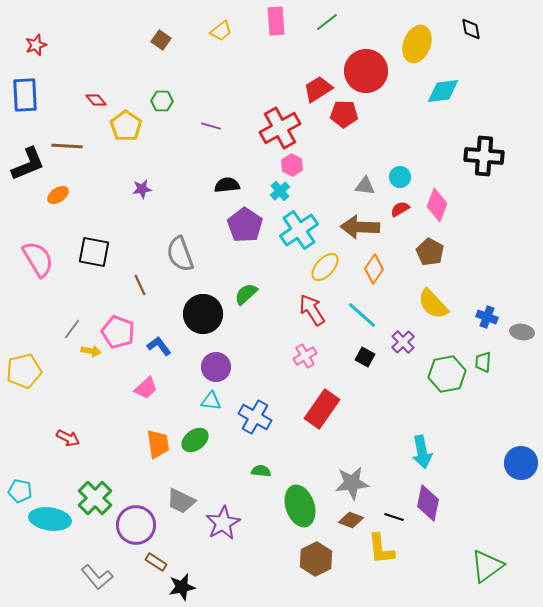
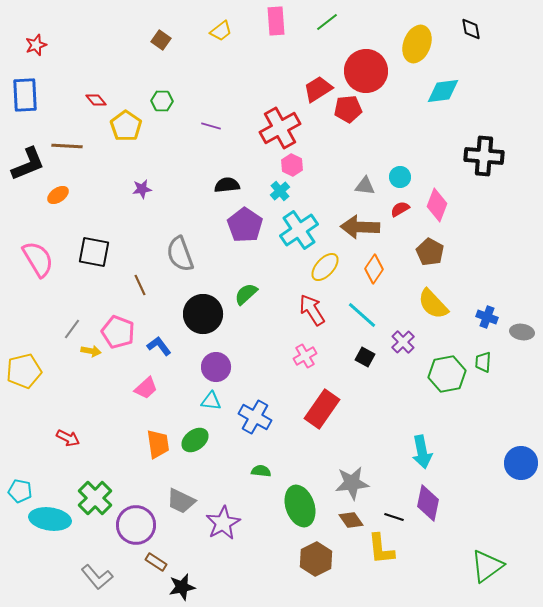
red pentagon at (344, 114): moved 4 px right, 5 px up; rotated 8 degrees counterclockwise
brown diamond at (351, 520): rotated 35 degrees clockwise
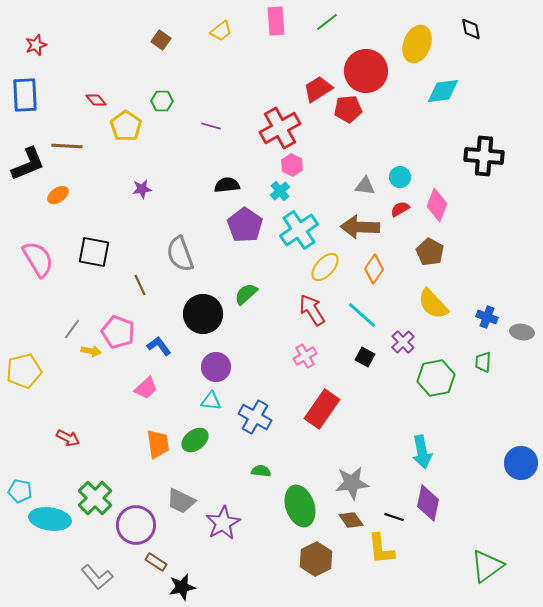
green hexagon at (447, 374): moved 11 px left, 4 px down
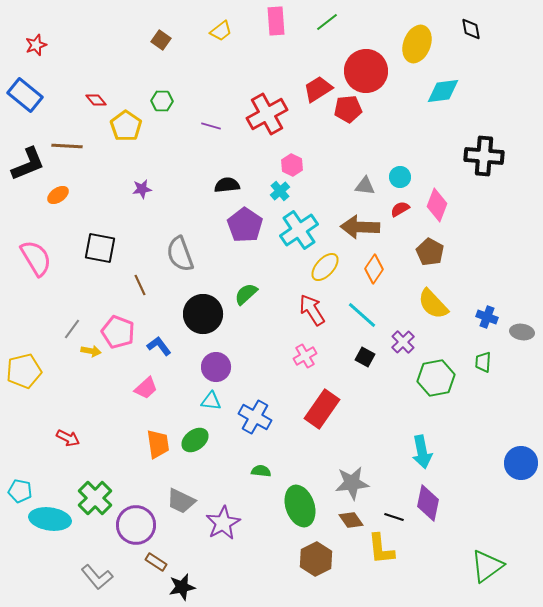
blue rectangle at (25, 95): rotated 48 degrees counterclockwise
red cross at (280, 128): moved 13 px left, 14 px up
black square at (94, 252): moved 6 px right, 4 px up
pink semicircle at (38, 259): moved 2 px left, 1 px up
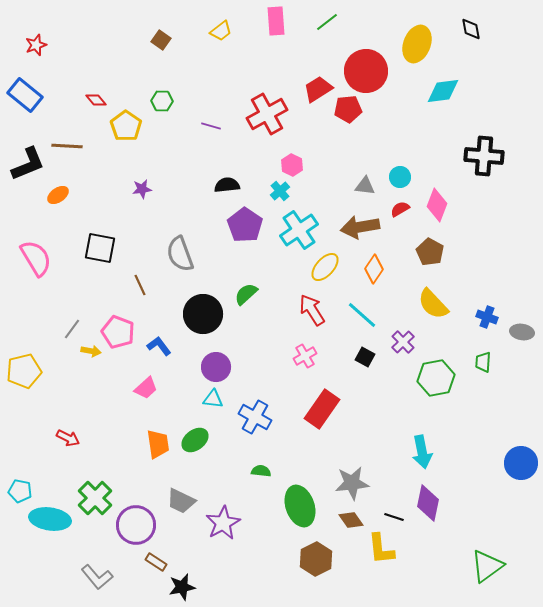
brown arrow at (360, 227): rotated 12 degrees counterclockwise
cyan triangle at (211, 401): moved 2 px right, 2 px up
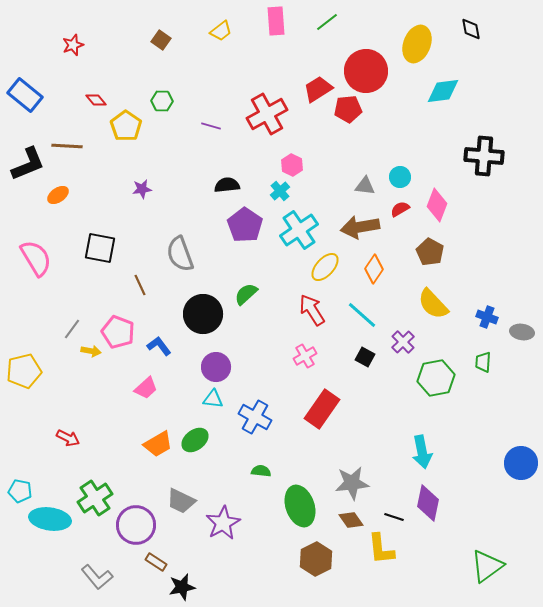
red star at (36, 45): moved 37 px right
orange trapezoid at (158, 444): rotated 68 degrees clockwise
green cross at (95, 498): rotated 12 degrees clockwise
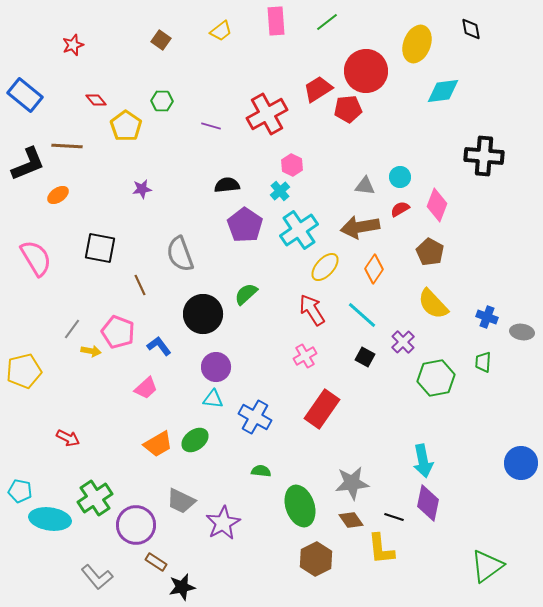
cyan arrow at (422, 452): moved 1 px right, 9 px down
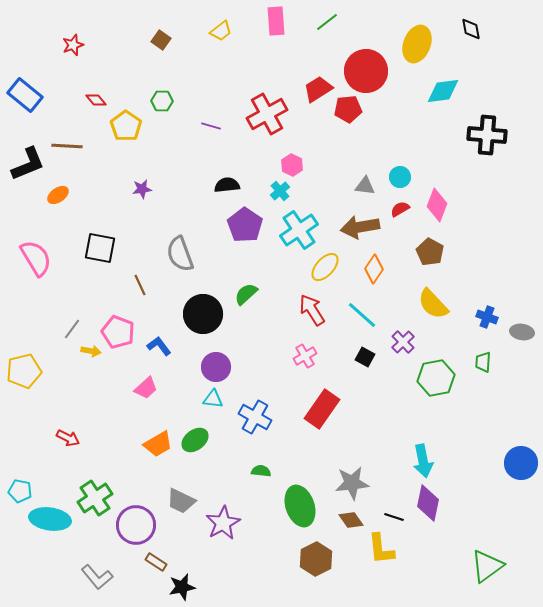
black cross at (484, 156): moved 3 px right, 21 px up
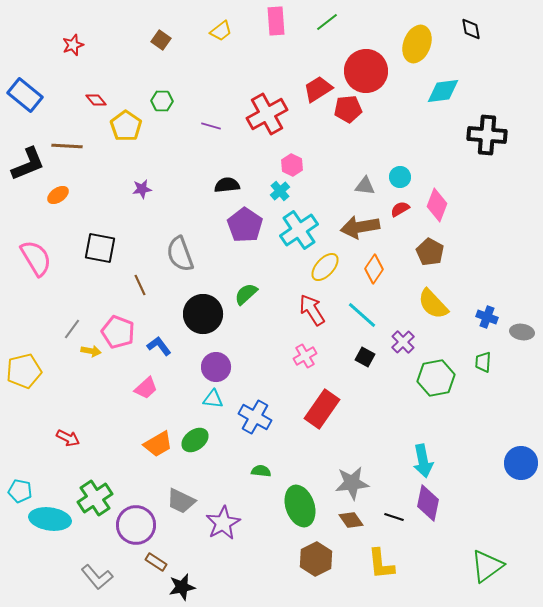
yellow L-shape at (381, 549): moved 15 px down
